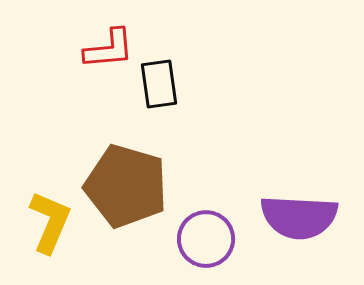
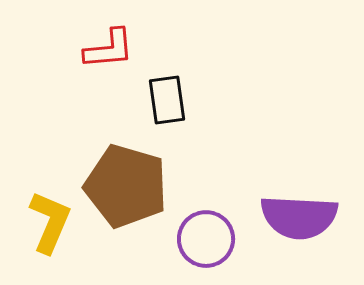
black rectangle: moved 8 px right, 16 px down
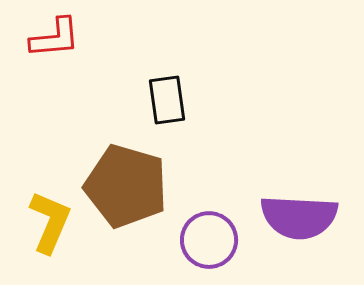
red L-shape: moved 54 px left, 11 px up
purple circle: moved 3 px right, 1 px down
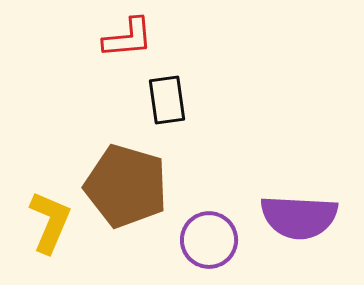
red L-shape: moved 73 px right
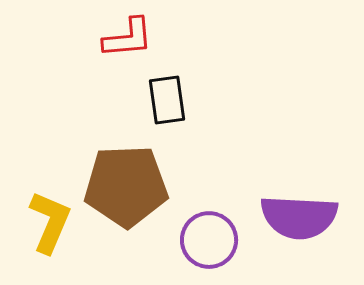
brown pentagon: rotated 18 degrees counterclockwise
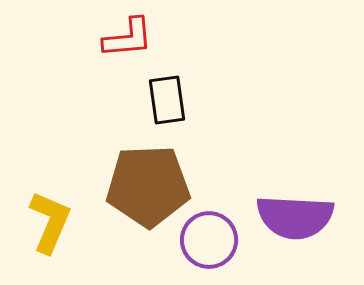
brown pentagon: moved 22 px right
purple semicircle: moved 4 px left
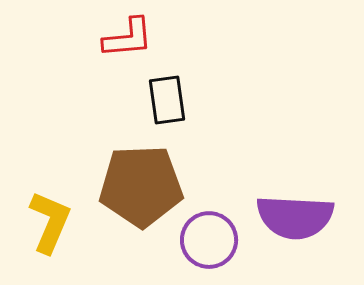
brown pentagon: moved 7 px left
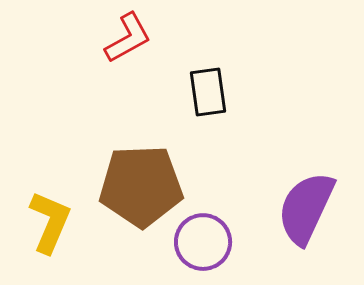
red L-shape: rotated 24 degrees counterclockwise
black rectangle: moved 41 px right, 8 px up
purple semicircle: moved 11 px right, 9 px up; rotated 112 degrees clockwise
purple circle: moved 6 px left, 2 px down
